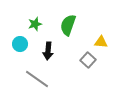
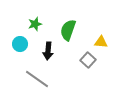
green semicircle: moved 5 px down
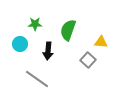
green star: rotated 16 degrees clockwise
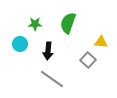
green semicircle: moved 7 px up
gray line: moved 15 px right
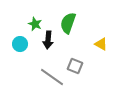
green star: rotated 24 degrees clockwise
yellow triangle: moved 2 px down; rotated 24 degrees clockwise
black arrow: moved 11 px up
gray square: moved 13 px left, 6 px down; rotated 21 degrees counterclockwise
gray line: moved 2 px up
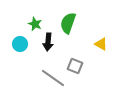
black arrow: moved 2 px down
gray line: moved 1 px right, 1 px down
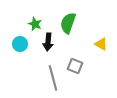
gray line: rotated 40 degrees clockwise
